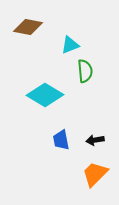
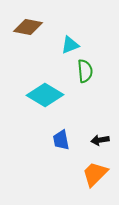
black arrow: moved 5 px right
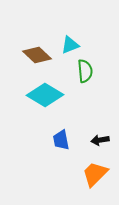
brown diamond: moved 9 px right, 28 px down; rotated 32 degrees clockwise
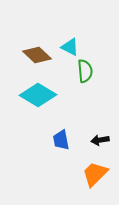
cyan triangle: moved 2 px down; rotated 48 degrees clockwise
cyan diamond: moved 7 px left
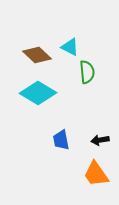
green semicircle: moved 2 px right, 1 px down
cyan diamond: moved 2 px up
orange trapezoid: moved 1 px right; rotated 80 degrees counterclockwise
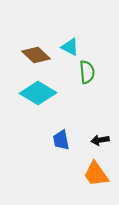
brown diamond: moved 1 px left
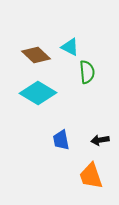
orange trapezoid: moved 5 px left, 2 px down; rotated 16 degrees clockwise
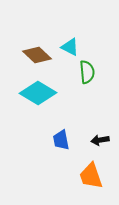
brown diamond: moved 1 px right
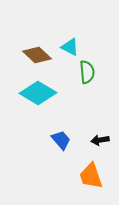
blue trapezoid: rotated 150 degrees clockwise
